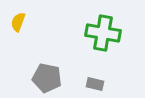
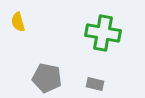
yellow semicircle: rotated 36 degrees counterclockwise
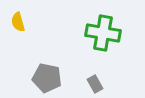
gray rectangle: rotated 48 degrees clockwise
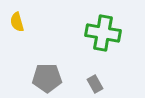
yellow semicircle: moved 1 px left
gray pentagon: rotated 12 degrees counterclockwise
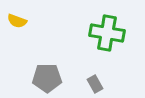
yellow semicircle: moved 1 px up; rotated 54 degrees counterclockwise
green cross: moved 4 px right
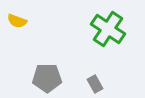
green cross: moved 1 px right, 4 px up; rotated 24 degrees clockwise
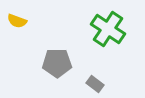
gray pentagon: moved 10 px right, 15 px up
gray rectangle: rotated 24 degrees counterclockwise
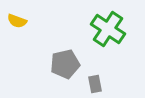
gray pentagon: moved 8 px right, 1 px down; rotated 12 degrees counterclockwise
gray rectangle: rotated 42 degrees clockwise
